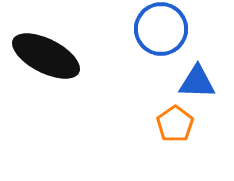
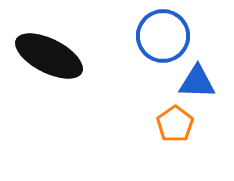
blue circle: moved 2 px right, 7 px down
black ellipse: moved 3 px right
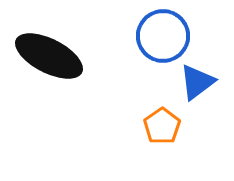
blue triangle: rotated 39 degrees counterclockwise
orange pentagon: moved 13 px left, 2 px down
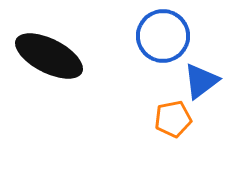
blue triangle: moved 4 px right, 1 px up
orange pentagon: moved 11 px right, 7 px up; rotated 24 degrees clockwise
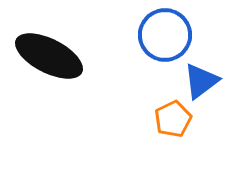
blue circle: moved 2 px right, 1 px up
orange pentagon: rotated 15 degrees counterclockwise
